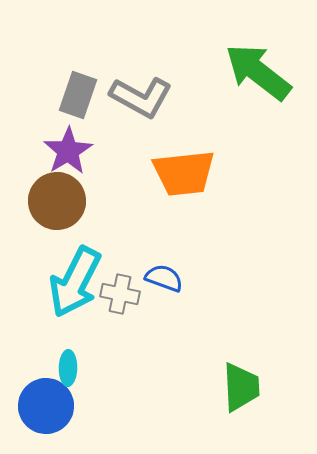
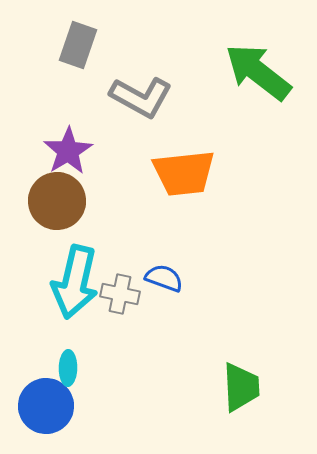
gray rectangle: moved 50 px up
cyan arrow: rotated 14 degrees counterclockwise
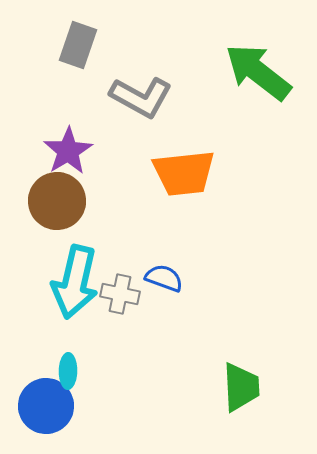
cyan ellipse: moved 3 px down
